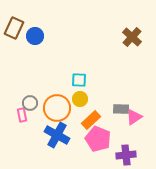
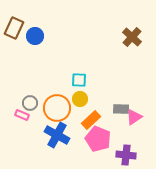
pink rectangle: rotated 56 degrees counterclockwise
purple cross: rotated 12 degrees clockwise
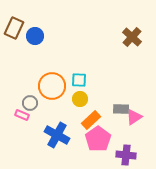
orange circle: moved 5 px left, 22 px up
pink pentagon: rotated 15 degrees clockwise
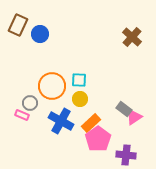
brown rectangle: moved 4 px right, 3 px up
blue circle: moved 5 px right, 2 px up
gray rectangle: moved 3 px right; rotated 35 degrees clockwise
orange rectangle: moved 3 px down
blue cross: moved 4 px right, 14 px up
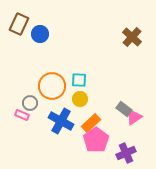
brown rectangle: moved 1 px right, 1 px up
pink pentagon: moved 2 px left, 1 px down
purple cross: moved 2 px up; rotated 30 degrees counterclockwise
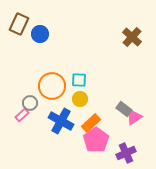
pink rectangle: rotated 64 degrees counterclockwise
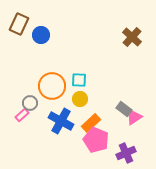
blue circle: moved 1 px right, 1 px down
pink pentagon: rotated 15 degrees counterclockwise
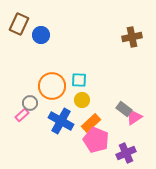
brown cross: rotated 36 degrees clockwise
yellow circle: moved 2 px right, 1 px down
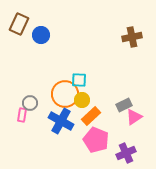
orange circle: moved 13 px right, 8 px down
gray rectangle: moved 4 px up; rotated 63 degrees counterclockwise
pink rectangle: rotated 40 degrees counterclockwise
orange rectangle: moved 7 px up
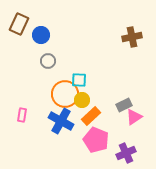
gray circle: moved 18 px right, 42 px up
